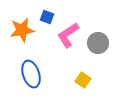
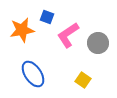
blue ellipse: moved 2 px right; rotated 16 degrees counterclockwise
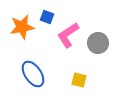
orange star: moved 3 px up
yellow square: moved 4 px left; rotated 21 degrees counterclockwise
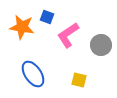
orange star: rotated 20 degrees clockwise
gray circle: moved 3 px right, 2 px down
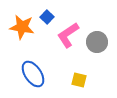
blue square: rotated 24 degrees clockwise
gray circle: moved 4 px left, 3 px up
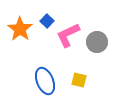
blue square: moved 4 px down
orange star: moved 2 px left, 2 px down; rotated 25 degrees clockwise
pink L-shape: rotated 8 degrees clockwise
blue ellipse: moved 12 px right, 7 px down; rotated 12 degrees clockwise
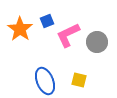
blue square: rotated 24 degrees clockwise
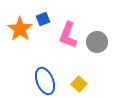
blue square: moved 4 px left, 2 px up
pink L-shape: rotated 44 degrees counterclockwise
yellow square: moved 4 px down; rotated 28 degrees clockwise
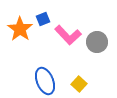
pink L-shape: rotated 64 degrees counterclockwise
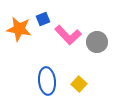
orange star: moved 1 px left; rotated 25 degrees counterclockwise
blue ellipse: moved 2 px right; rotated 16 degrees clockwise
